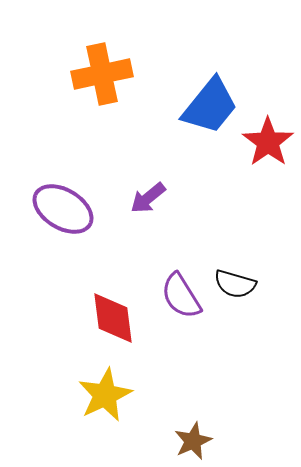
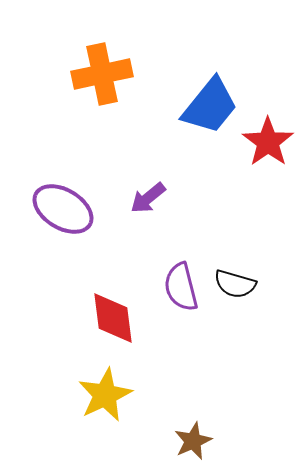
purple semicircle: moved 9 px up; rotated 18 degrees clockwise
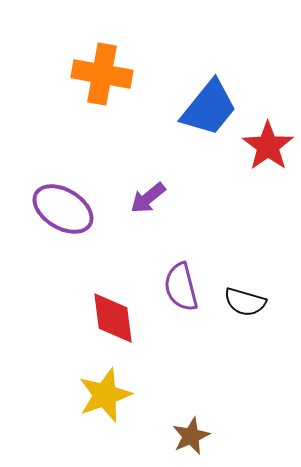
orange cross: rotated 22 degrees clockwise
blue trapezoid: moved 1 px left, 2 px down
red star: moved 4 px down
black semicircle: moved 10 px right, 18 px down
yellow star: rotated 6 degrees clockwise
brown star: moved 2 px left, 5 px up
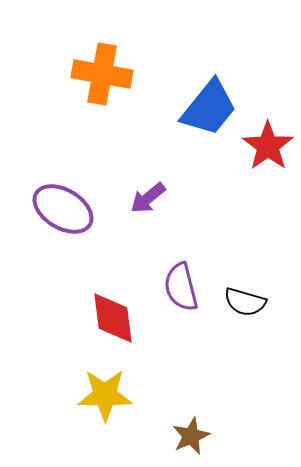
yellow star: rotated 20 degrees clockwise
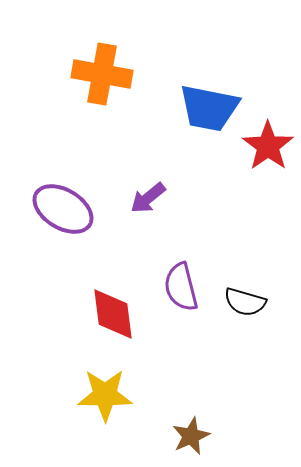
blue trapezoid: rotated 62 degrees clockwise
red diamond: moved 4 px up
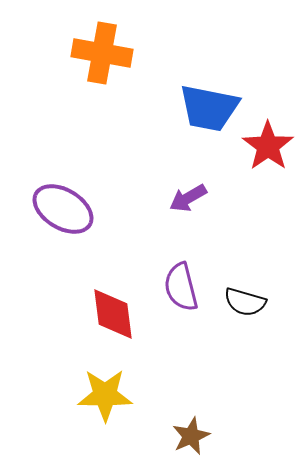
orange cross: moved 21 px up
purple arrow: moved 40 px right; rotated 9 degrees clockwise
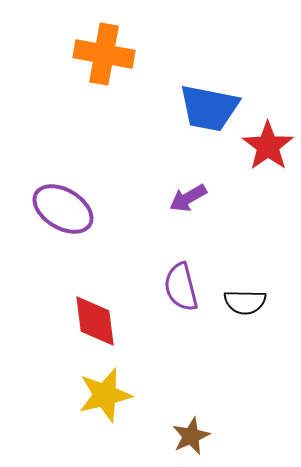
orange cross: moved 2 px right, 1 px down
black semicircle: rotated 15 degrees counterclockwise
red diamond: moved 18 px left, 7 px down
yellow star: rotated 14 degrees counterclockwise
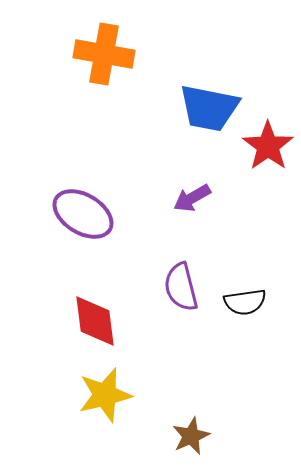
purple arrow: moved 4 px right
purple ellipse: moved 20 px right, 5 px down
black semicircle: rotated 9 degrees counterclockwise
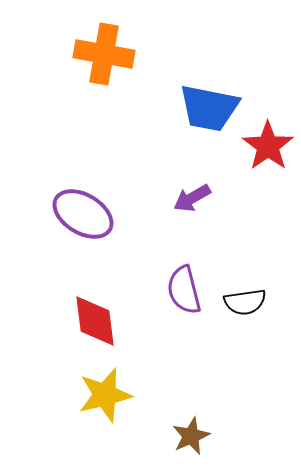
purple semicircle: moved 3 px right, 3 px down
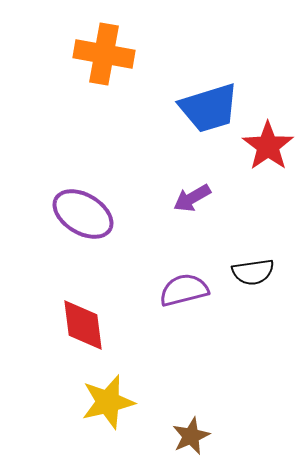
blue trapezoid: rotated 28 degrees counterclockwise
purple semicircle: rotated 90 degrees clockwise
black semicircle: moved 8 px right, 30 px up
red diamond: moved 12 px left, 4 px down
yellow star: moved 3 px right, 7 px down
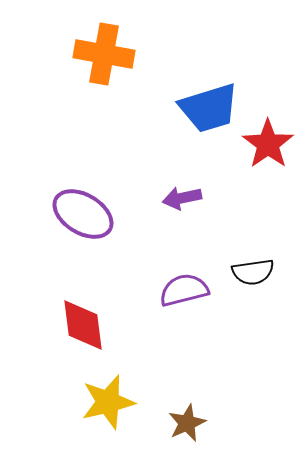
red star: moved 2 px up
purple arrow: moved 10 px left; rotated 18 degrees clockwise
brown star: moved 4 px left, 13 px up
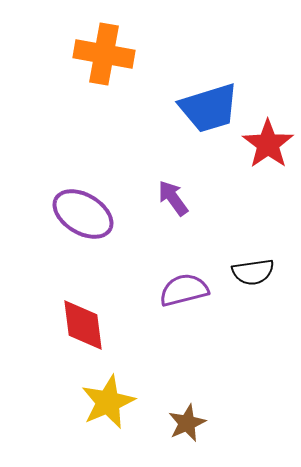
purple arrow: moved 9 px left; rotated 66 degrees clockwise
yellow star: rotated 10 degrees counterclockwise
